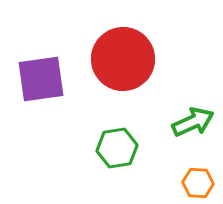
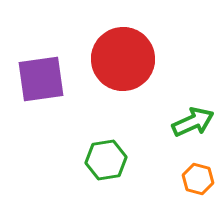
green hexagon: moved 11 px left, 12 px down
orange hexagon: moved 4 px up; rotated 12 degrees clockwise
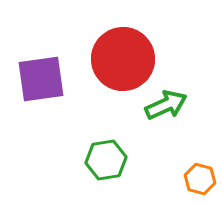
green arrow: moved 27 px left, 17 px up
orange hexagon: moved 2 px right
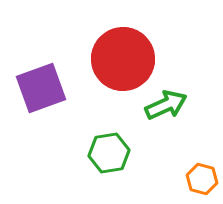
purple square: moved 9 px down; rotated 12 degrees counterclockwise
green hexagon: moved 3 px right, 7 px up
orange hexagon: moved 2 px right
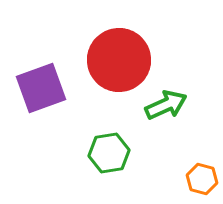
red circle: moved 4 px left, 1 px down
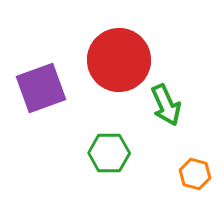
green arrow: rotated 90 degrees clockwise
green hexagon: rotated 9 degrees clockwise
orange hexagon: moved 7 px left, 5 px up
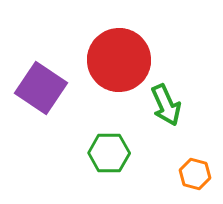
purple square: rotated 36 degrees counterclockwise
